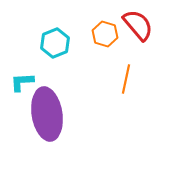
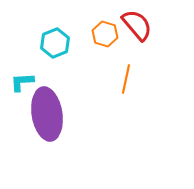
red semicircle: moved 1 px left
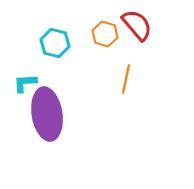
cyan hexagon: rotated 24 degrees counterclockwise
cyan L-shape: moved 3 px right, 1 px down
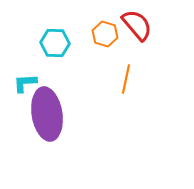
cyan hexagon: rotated 12 degrees counterclockwise
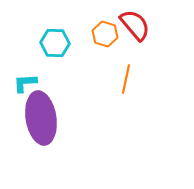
red semicircle: moved 2 px left
purple ellipse: moved 6 px left, 4 px down
